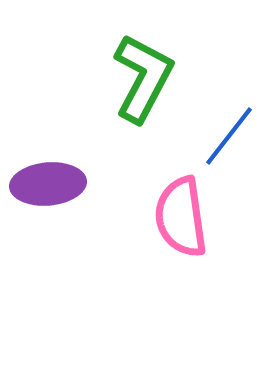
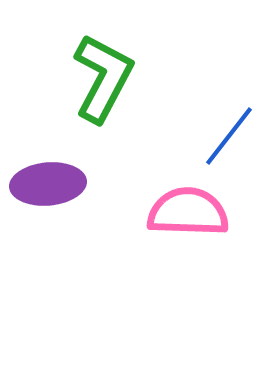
green L-shape: moved 40 px left
pink semicircle: moved 7 px right, 5 px up; rotated 100 degrees clockwise
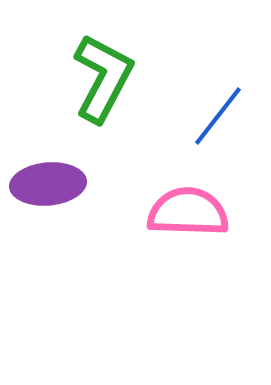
blue line: moved 11 px left, 20 px up
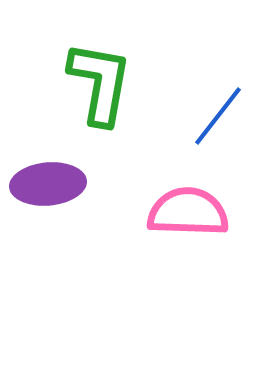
green L-shape: moved 3 px left, 5 px down; rotated 18 degrees counterclockwise
